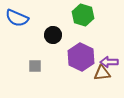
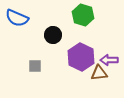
purple arrow: moved 2 px up
brown triangle: moved 3 px left
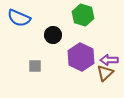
blue semicircle: moved 2 px right
brown triangle: moved 6 px right; rotated 36 degrees counterclockwise
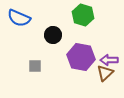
purple hexagon: rotated 16 degrees counterclockwise
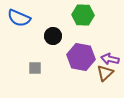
green hexagon: rotated 15 degrees counterclockwise
black circle: moved 1 px down
purple arrow: moved 1 px right, 1 px up; rotated 12 degrees clockwise
gray square: moved 2 px down
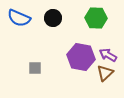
green hexagon: moved 13 px right, 3 px down
black circle: moved 18 px up
purple arrow: moved 2 px left, 4 px up; rotated 18 degrees clockwise
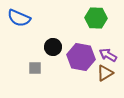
black circle: moved 29 px down
brown triangle: rotated 12 degrees clockwise
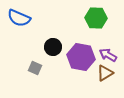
gray square: rotated 24 degrees clockwise
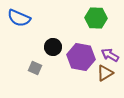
purple arrow: moved 2 px right
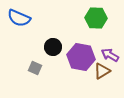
brown triangle: moved 3 px left, 2 px up
